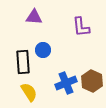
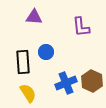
blue circle: moved 3 px right, 2 px down
yellow semicircle: moved 1 px left, 1 px down
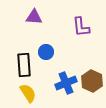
black rectangle: moved 1 px right, 3 px down
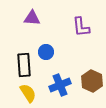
purple triangle: moved 2 px left, 1 px down
blue cross: moved 6 px left, 2 px down
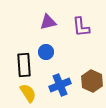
purple triangle: moved 16 px right, 4 px down; rotated 18 degrees counterclockwise
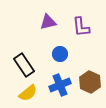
blue circle: moved 14 px right, 2 px down
black rectangle: rotated 30 degrees counterclockwise
brown hexagon: moved 2 px left, 1 px down
yellow semicircle: rotated 84 degrees clockwise
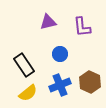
purple L-shape: moved 1 px right
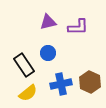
purple L-shape: moved 4 px left; rotated 85 degrees counterclockwise
blue circle: moved 12 px left, 1 px up
blue cross: moved 1 px right, 1 px up; rotated 10 degrees clockwise
